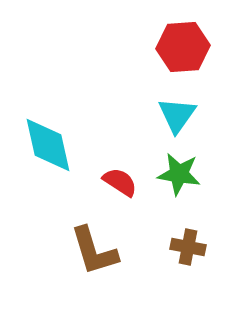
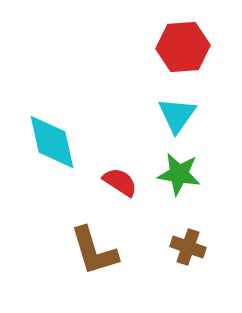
cyan diamond: moved 4 px right, 3 px up
brown cross: rotated 8 degrees clockwise
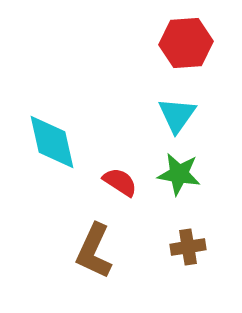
red hexagon: moved 3 px right, 4 px up
brown cross: rotated 28 degrees counterclockwise
brown L-shape: rotated 42 degrees clockwise
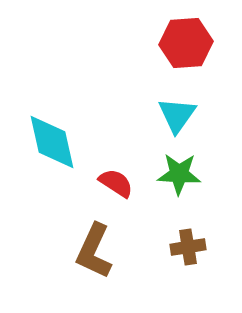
green star: rotated 6 degrees counterclockwise
red semicircle: moved 4 px left, 1 px down
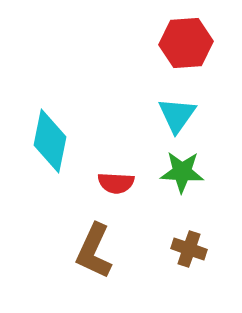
cyan diamond: moved 2 px left, 1 px up; rotated 24 degrees clockwise
green star: moved 3 px right, 2 px up
red semicircle: rotated 150 degrees clockwise
brown cross: moved 1 px right, 2 px down; rotated 28 degrees clockwise
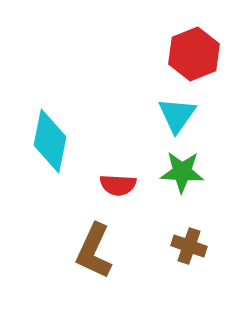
red hexagon: moved 8 px right, 11 px down; rotated 18 degrees counterclockwise
red semicircle: moved 2 px right, 2 px down
brown cross: moved 3 px up
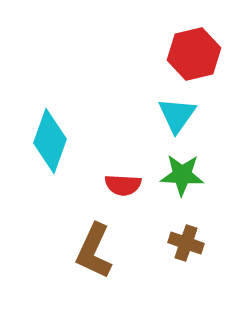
red hexagon: rotated 9 degrees clockwise
cyan diamond: rotated 8 degrees clockwise
green star: moved 3 px down
red semicircle: moved 5 px right
brown cross: moved 3 px left, 3 px up
